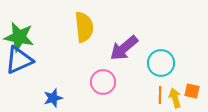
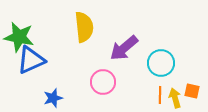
blue triangle: moved 12 px right
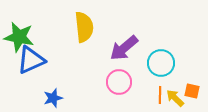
pink circle: moved 16 px right
yellow arrow: rotated 30 degrees counterclockwise
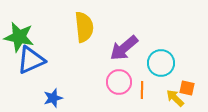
orange square: moved 5 px left, 3 px up
orange line: moved 18 px left, 5 px up
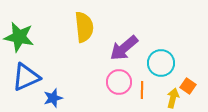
blue triangle: moved 5 px left, 17 px down
orange square: moved 1 px right, 2 px up; rotated 21 degrees clockwise
yellow arrow: moved 2 px left; rotated 60 degrees clockwise
